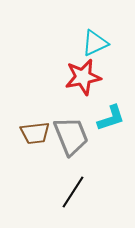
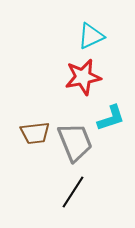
cyan triangle: moved 4 px left, 7 px up
gray trapezoid: moved 4 px right, 6 px down
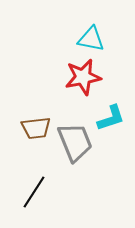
cyan triangle: moved 3 px down; rotated 36 degrees clockwise
brown trapezoid: moved 1 px right, 5 px up
black line: moved 39 px left
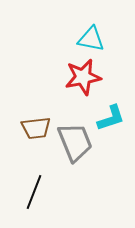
black line: rotated 12 degrees counterclockwise
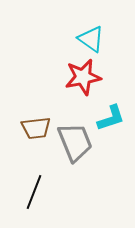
cyan triangle: rotated 24 degrees clockwise
